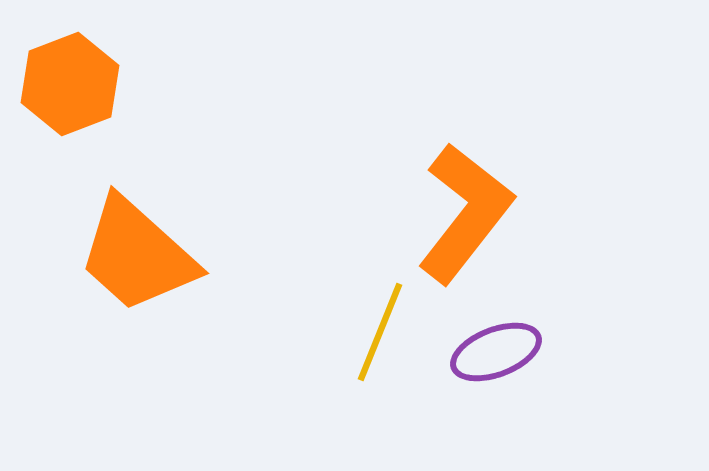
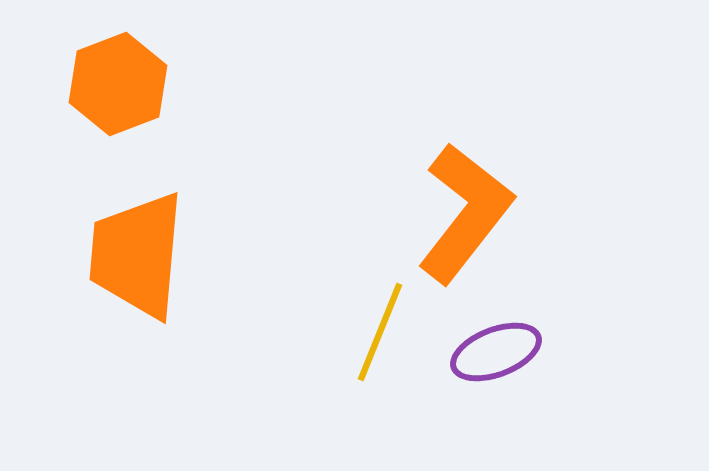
orange hexagon: moved 48 px right
orange trapezoid: rotated 53 degrees clockwise
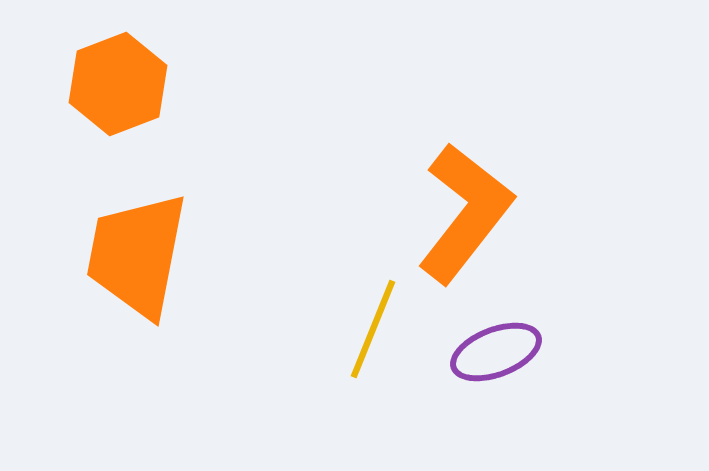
orange trapezoid: rotated 6 degrees clockwise
yellow line: moved 7 px left, 3 px up
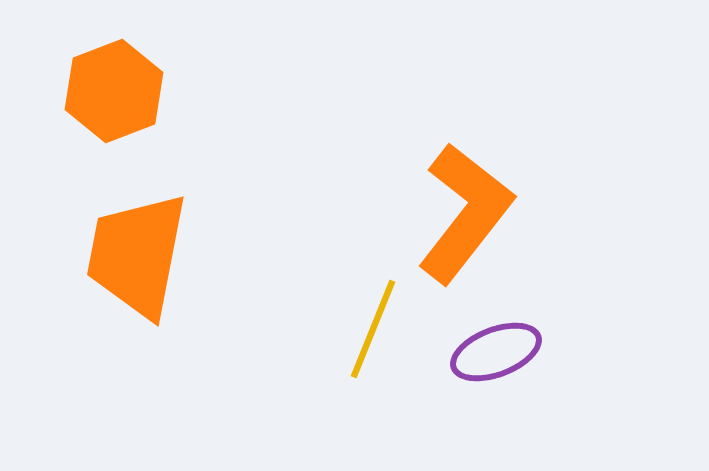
orange hexagon: moved 4 px left, 7 px down
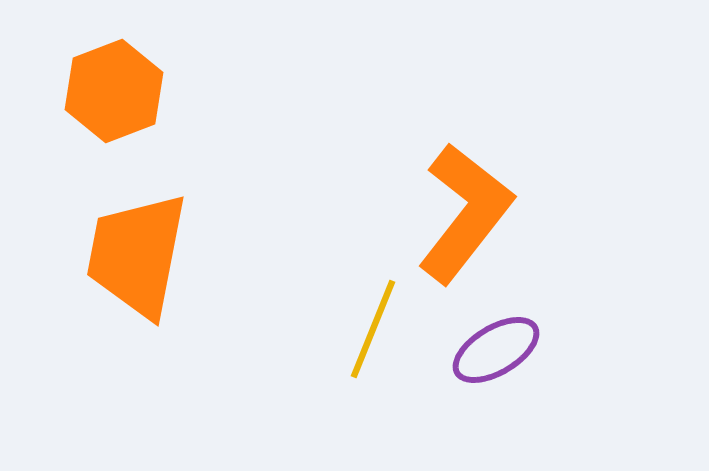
purple ellipse: moved 2 px up; rotated 10 degrees counterclockwise
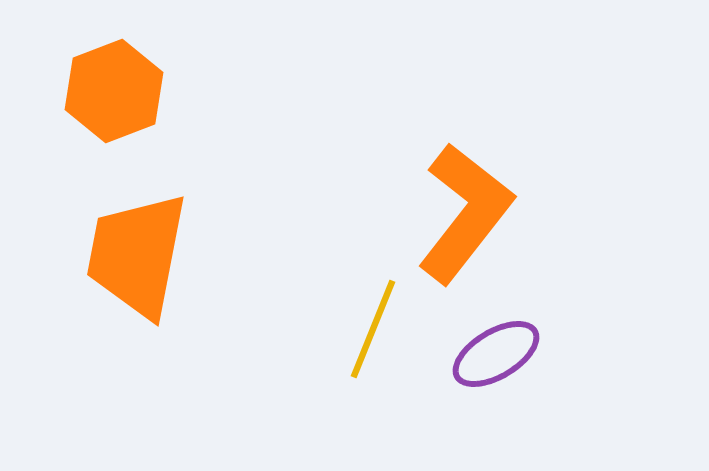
purple ellipse: moved 4 px down
